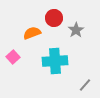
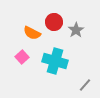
red circle: moved 4 px down
orange semicircle: rotated 132 degrees counterclockwise
pink square: moved 9 px right
cyan cross: rotated 20 degrees clockwise
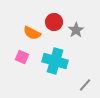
pink square: rotated 24 degrees counterclockwise
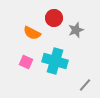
red circle: moved 4 px up
gray star: rotated 14 degrees clockwise
pink square: moved 4 px right, 5 px down
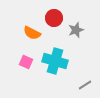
gray line: rotated 16 degrees clockwise
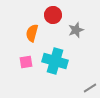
red circle: moved 1 px left, 3 px up
orange semicircle: rotated 78 degrees clockwise
pink square: rotated 32 degrees counterclockwise
gray line: moved 5 px right, 3 px down
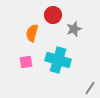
gray star: moved 2 px left, 1 px up
cyan cross: moved 3 px right, 1 px up
gray line: rotated 24 degrees counterclockwise
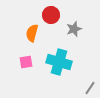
red circle: moved 2 px left
cyan cross: moved 1 px right, 2 px down
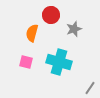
pink square: rotated 24 degrees clockwise
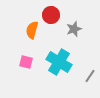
orange semicircle: moved 3 px up
cyan cross: rotated 15 degrees clockwise
gray line: moved 12 px up
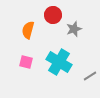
red circle: moved 2 px right
orange semicircle: moved 4 px left
gray line: rotated 24 degrees clockwise
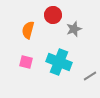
cyan cross: rotated 10 degrees counterclockwise
